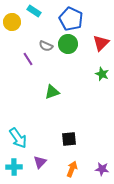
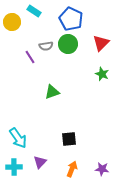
gray semicircle: rotated 32 degrees counterclockwise
purple line: moved 2 px right, 2 px up
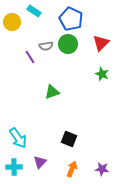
black square: rotated 28 degrees clockwise
